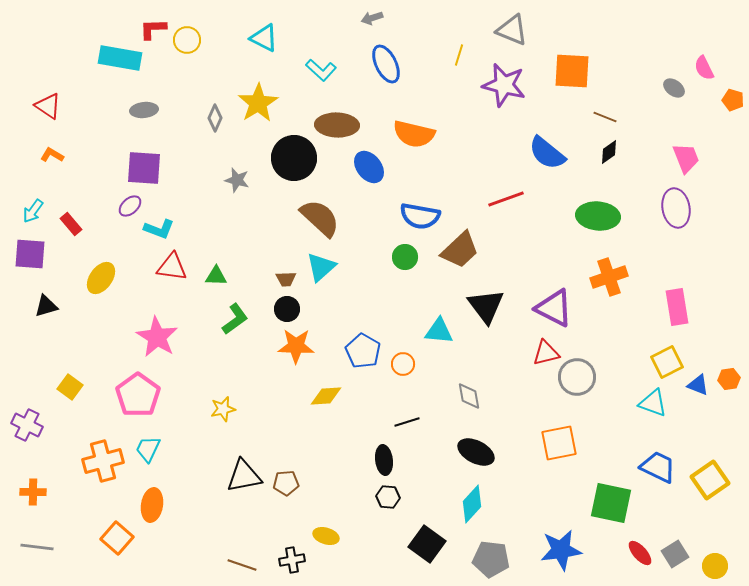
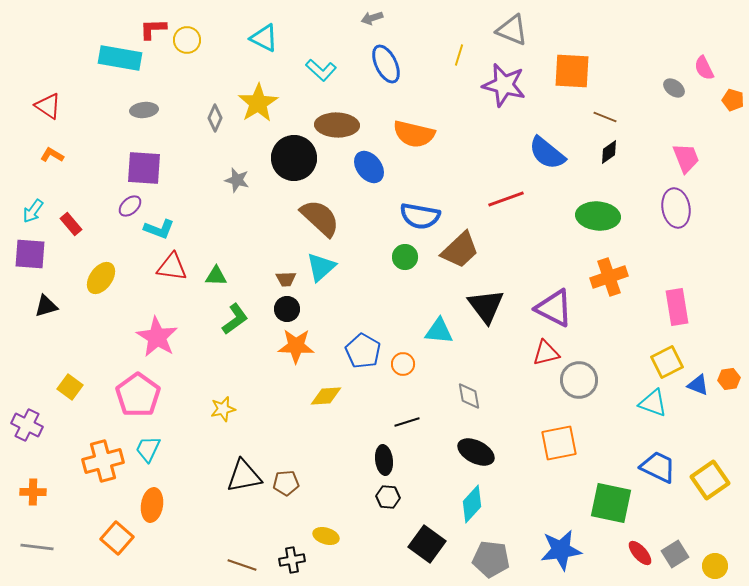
gray circle at (577, 377): moved 2 px right, 3 px down
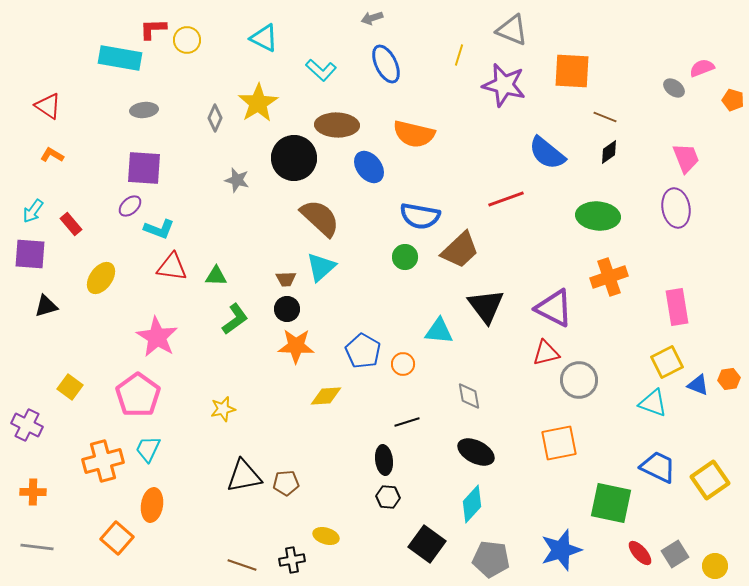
pink semicircle at (704, 68): moved 2 px left; rotated 95 degrees clockwise
blue star at (561, 550): rotated 9 degrees counterclockwise
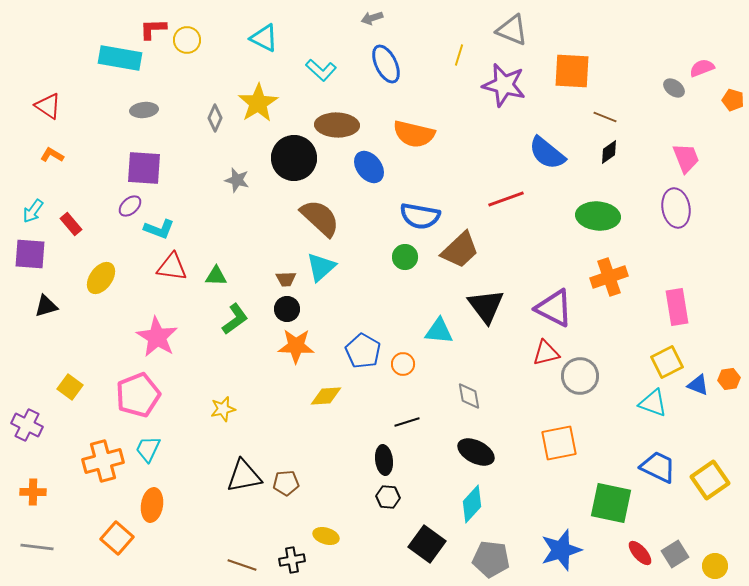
gray circle at (579, 380): moved 1 px right, 4 px up
pink pentagon at (138, 395): rotated 15 degrees clockwise
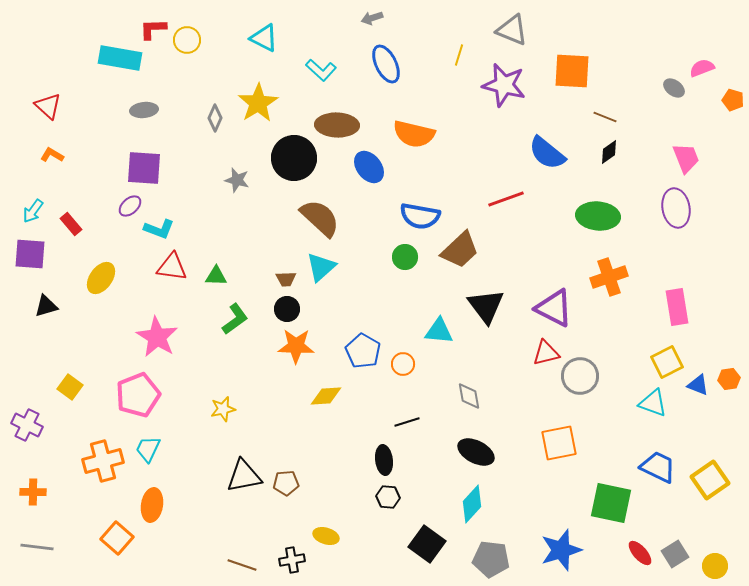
red triangle at (48, 106): rotated 8 degrees clockwise
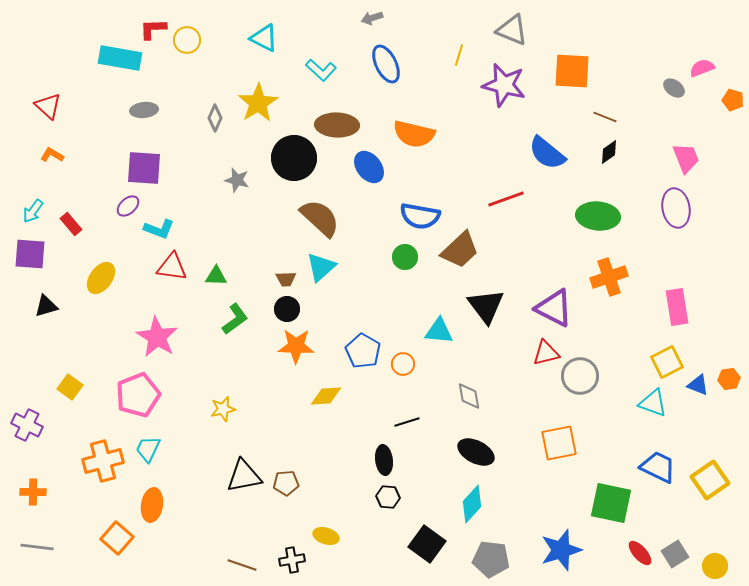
purple ellipse at (130, 206): moved 2 px left
